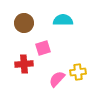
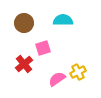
red cross: rotated 36 degrees counterclockwise
yellow cross: rotated 21 degrees counterclockwise
pink semicircle: rotated 12 degrees clockwise
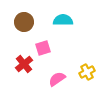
brown circle: moved 1 px up
yellow cross: moved 9 px right
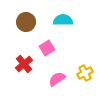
brown circle: moved 2 px right
pink square: moved 4 px right; rotated 14 degrees counterclockwise
yellow cross: moved 2 px left, 1 px down
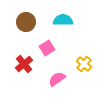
yellow cross: moved 1 px left, 9 px up; rotated 21 degrees counterclockwise
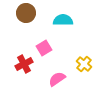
brown circle: moved 9 px up
pink square: moved 3 px left
red cross: rotated 12 degrees clockwise
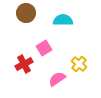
yellow cross: moved 5 px left
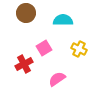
yellow cross: moved 15 px up; rotated 14 degrees counterclockwise
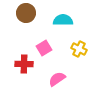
red cross: rotated 30 degrees clockwise
